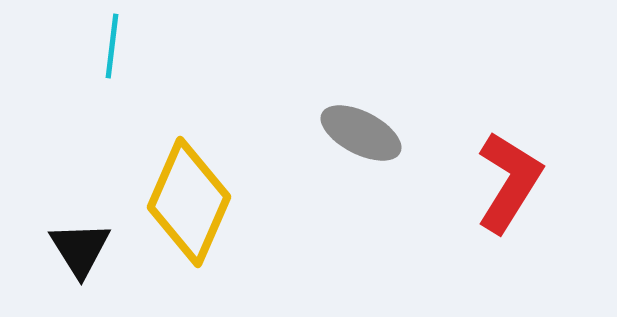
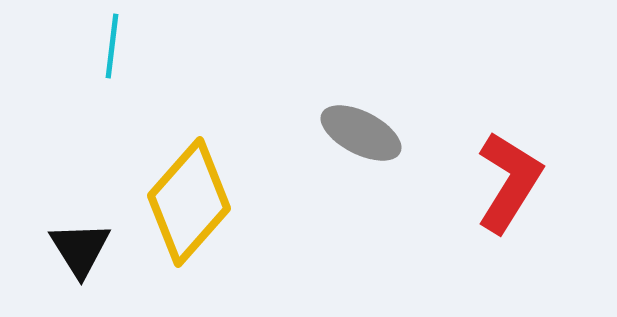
yellow diamond: rotated 18 degrees clockwise
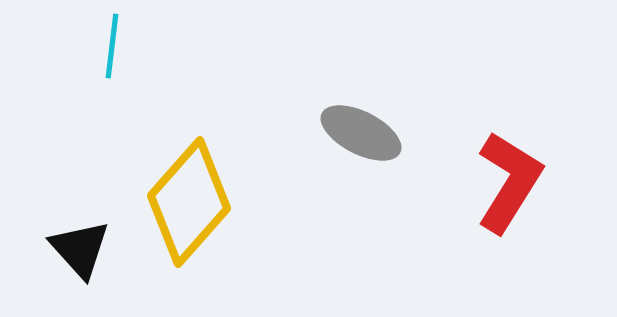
black triangle: rotated 10 degrees counterclockwise
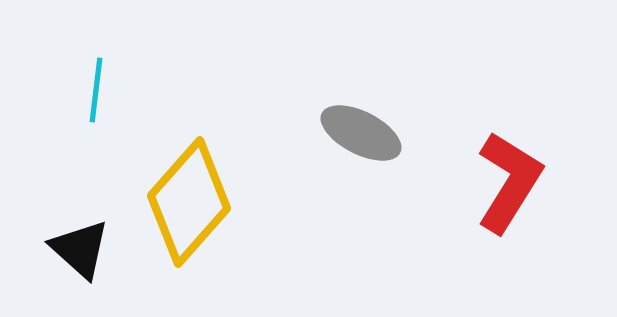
cyan line: moved 16 px left, 44 px down
black triangle: rotated 6 degrees counterclockwise
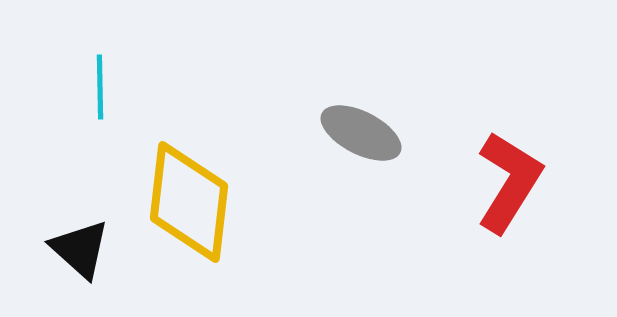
cyan line: moved 4 px right, 3 px up; rotated 8 degrees counterclockwise
yellow diamond: rotated 35 degrees counterclockwise
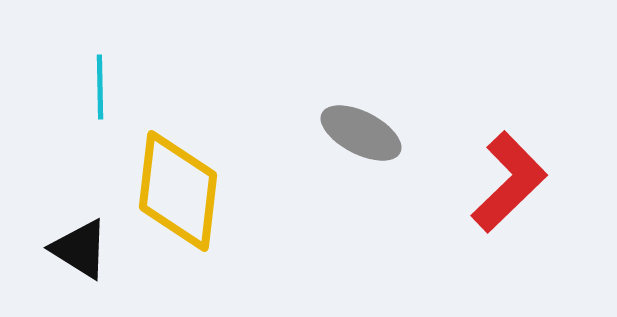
red L-shape: rotated 14 degrees clockwise
yellow diamond: moved 11 px left, 11 px up
black triangle: rotated 10 degrees counterclockwise
